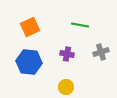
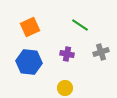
green line: rotated 24 degrees clockwise
yellow circle: moved 1 px left, 1 px down
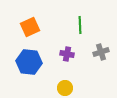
green line: rotated 54 degrees clockwise
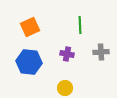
gray cross: rotated 14 degrees clockwise
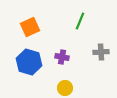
green line: moved 4 px up; rotated 24 degrees clockwise
purple cross: moved 5 px left, 3 px down
blue hexagon: rotated 10 degrees clockwise
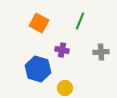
orange square: moved 9 px right, 4 px up; rotated 36 degrees counterclockwise
purple cross: moved 7 px up
blue hexagon: moved 9 px right, 7 px down
